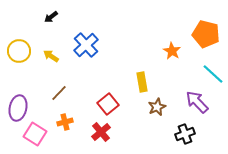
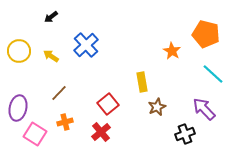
purple arrow: moved 7 px right, 7 px down
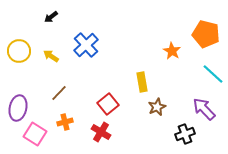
red cross: rotated 18 degrees counterclockwise
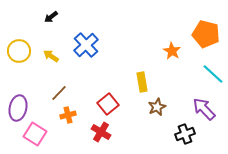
orange cross: moved 3 px right, 7 px up
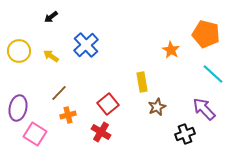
orange star: moved 1 px left, 1 px up
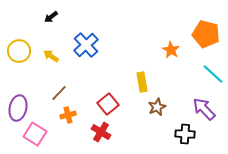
black cross: rotated 24 degrees clockwise
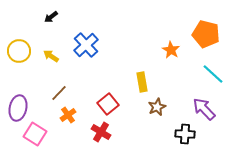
orange cross: rotated 21 degrees counterclockwise
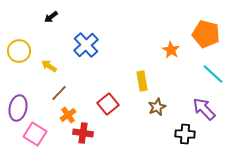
yellow arrow: moved 2 px left, 10 px down
yellow rectangle: moved 1 px up
red cross: moved 18 px left, 1 px down; rotated 24 degrees counterclockwise
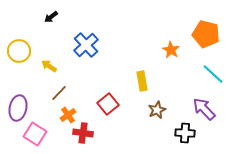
brown star: moved 3 px down
black cross: moved 1 px up
